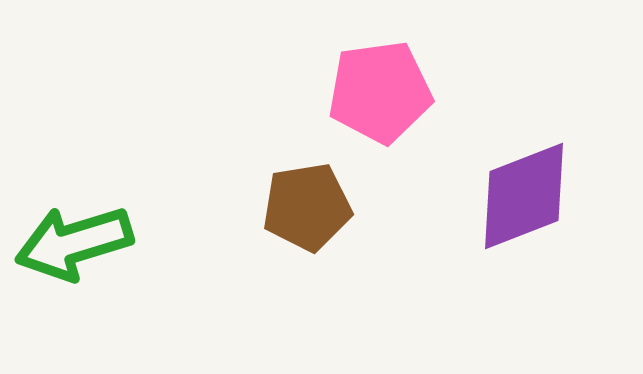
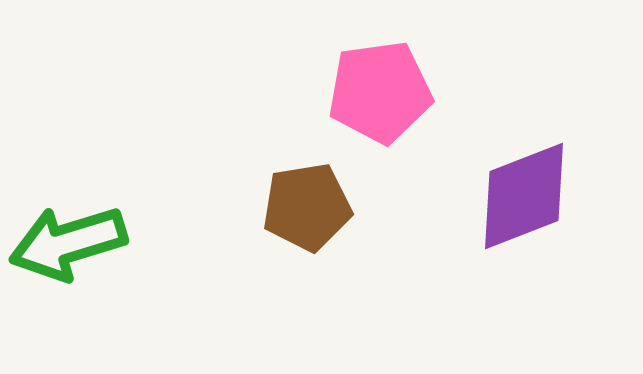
green arrow: moved 6 px left
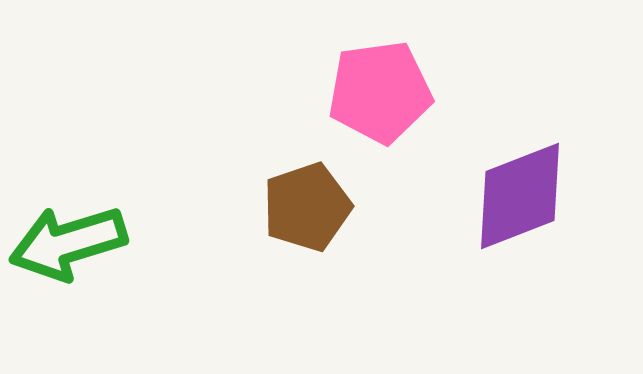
purple diamond: moved 4 px left
brown pentagon: rotated 10 degrees counterclockwise
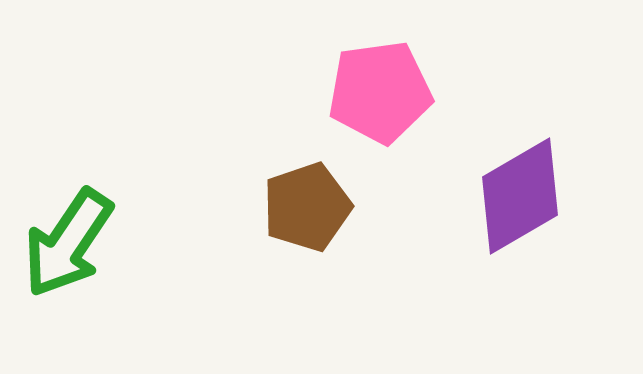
purple diamond: rotated 9 degrees counterclockwise
green arrow: rotated 39 degrees counterclockwise
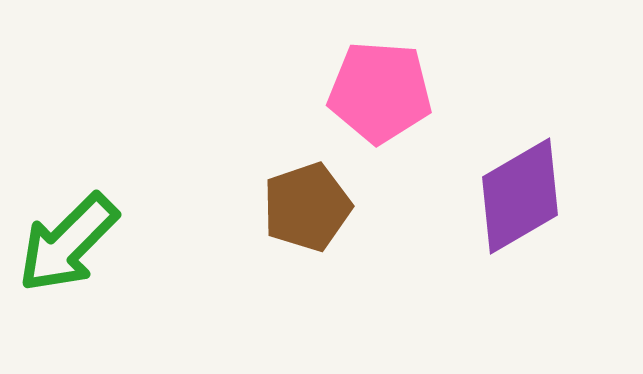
pink pentagon: rotated 12 degrees clockwise
green arrow: rotated 11 degrees clockwise
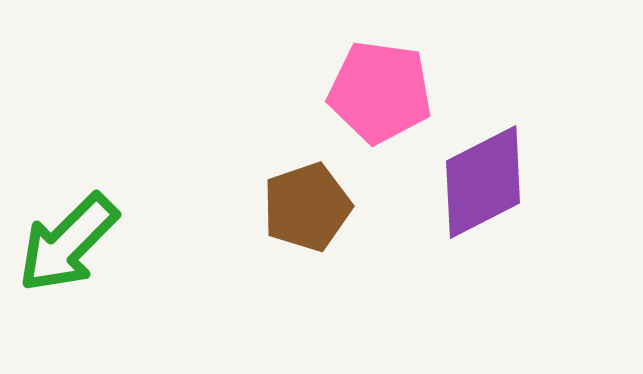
pink pentagon: rotated 4 degrees clockwise
purple diamond: moved 37 px left, 14 px up; rotated 3 degrees clockwise
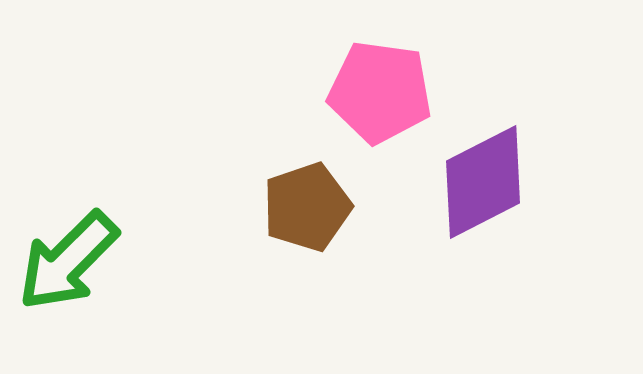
green arrow: moved 18 px down
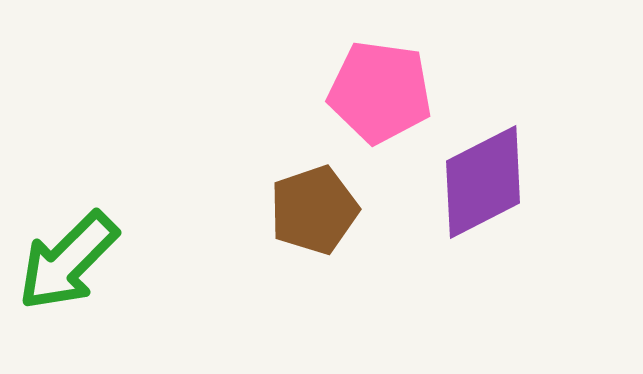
brown pentagon: moved 7 px right, 3 px down
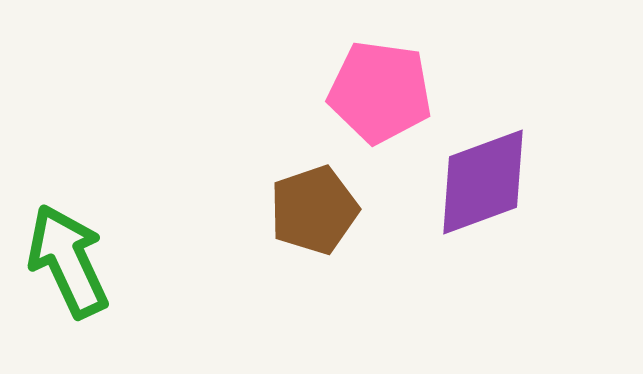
purple diamond: rotated 7 degrees clockwise
green arrow: rotated 110 degrees clockwise
